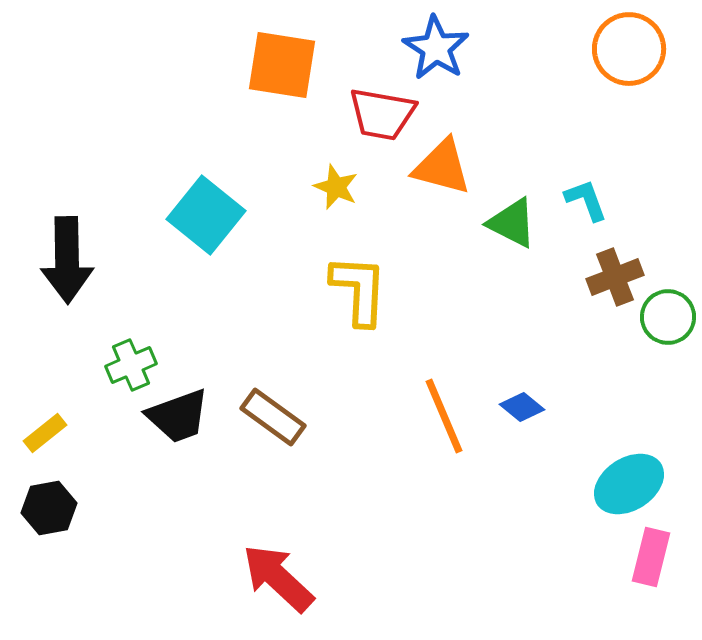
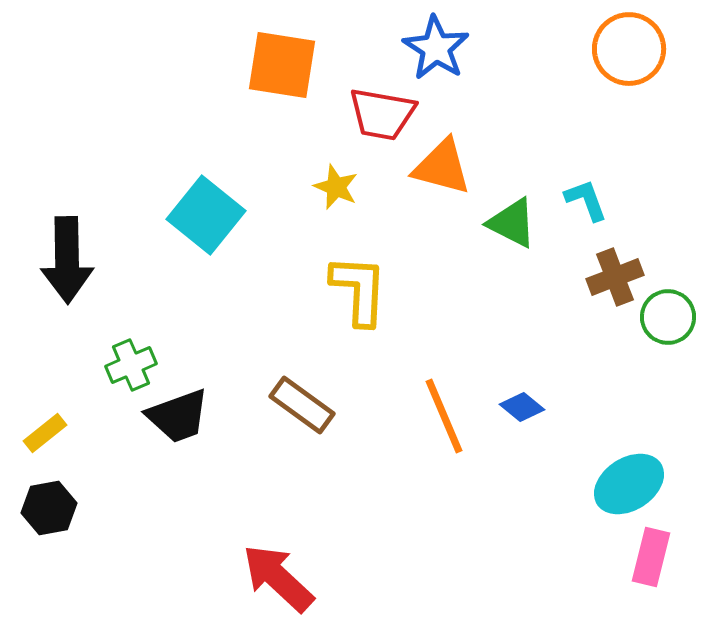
brown rectangle: moved 29 px right, 12 px up
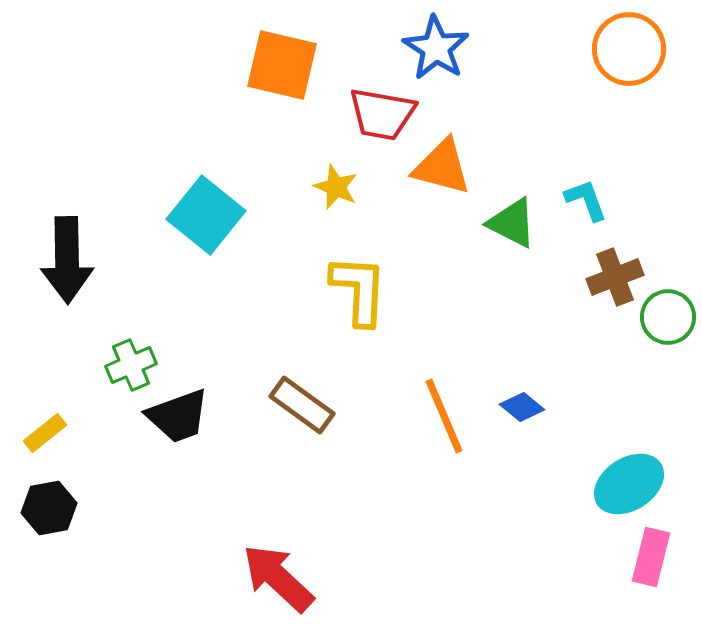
orange square: rotated 4 degrees clockwise
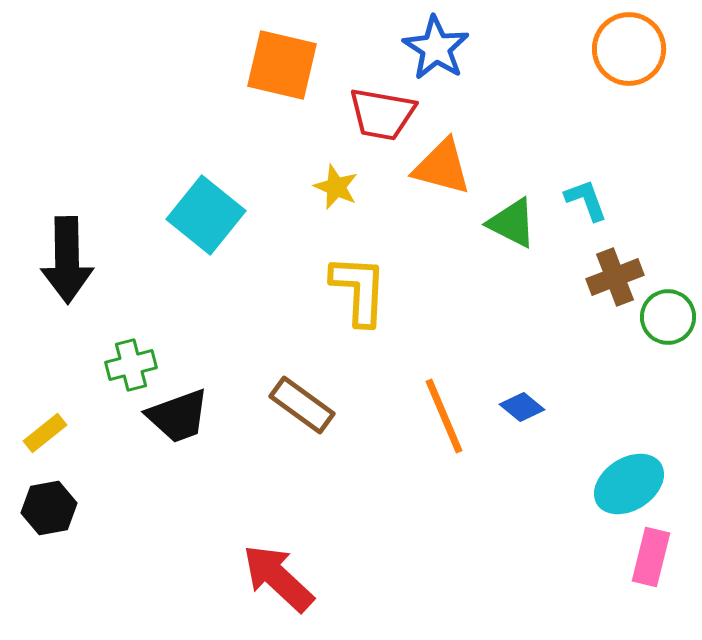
green cross: rotated 9 degrees clockwise
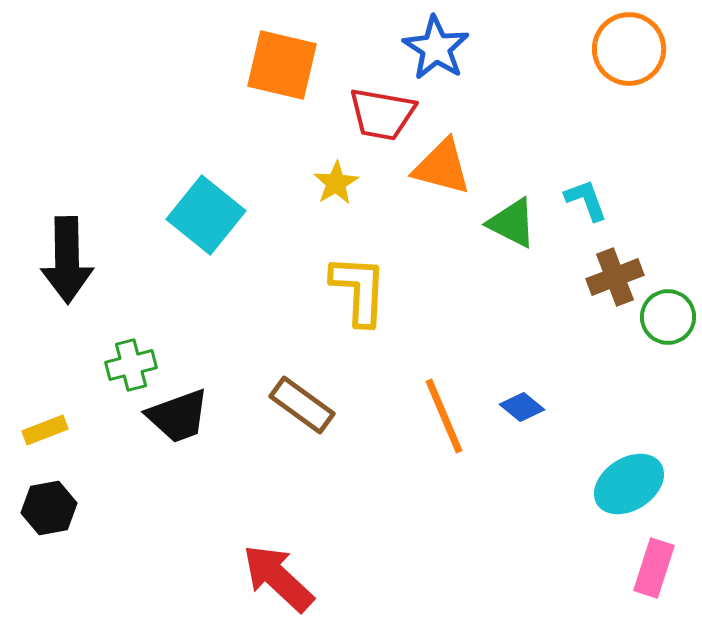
yellow star: moved 4 px up; rotated 18 degrees clockwise
yellow rectangle: moved 3 px up; rotated 18 degrees clockwise
pink rectangle: moved 3 px right, 11 px down; rotated 4 degrees clockwise
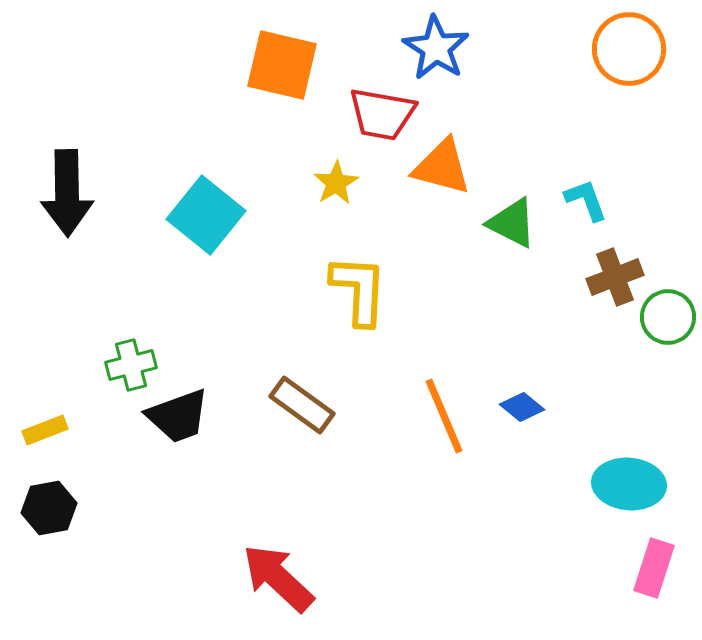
black arrow: moved 67 px up
cyan ellipse: rotated 38 degrees clockwise
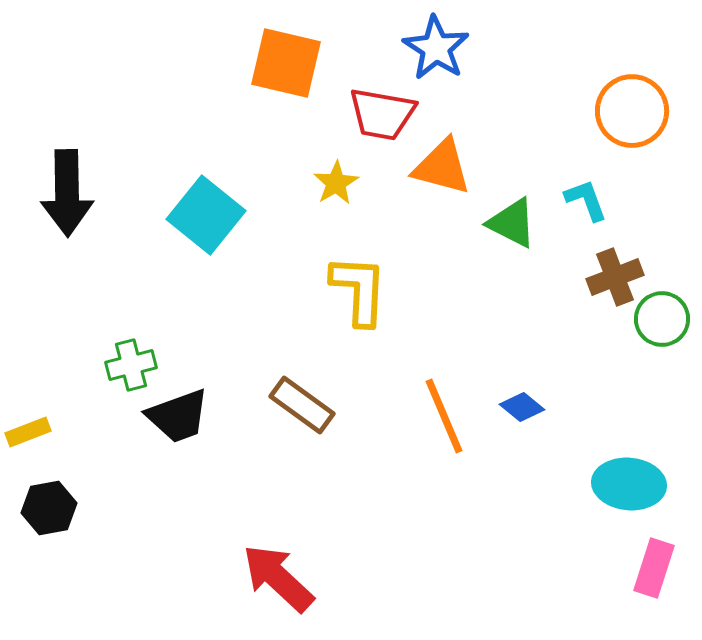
orange circle: moved 3 px right, 62 px down
orange square: moved 4 px right, 2 px up
green circle: moved 6 px left, 2 px down
yellow rectangle: moved 17 px left, 2 px down
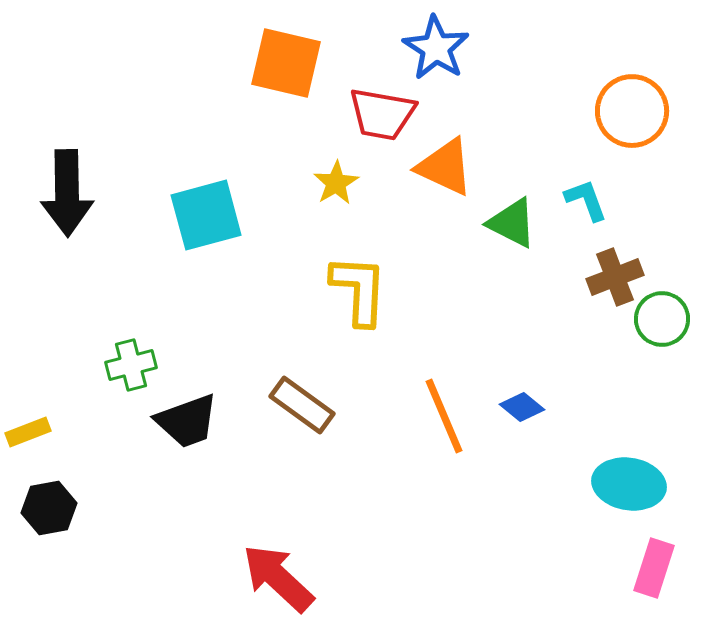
orange triangle: moved 3 px right; rotated 10 degrees clockwise
cyan square: rotated 36 degrees clockwise
black trapezoid: moved 9 px right, 5 px down
cyan ellipse: rotated 4 degrees clockwise
